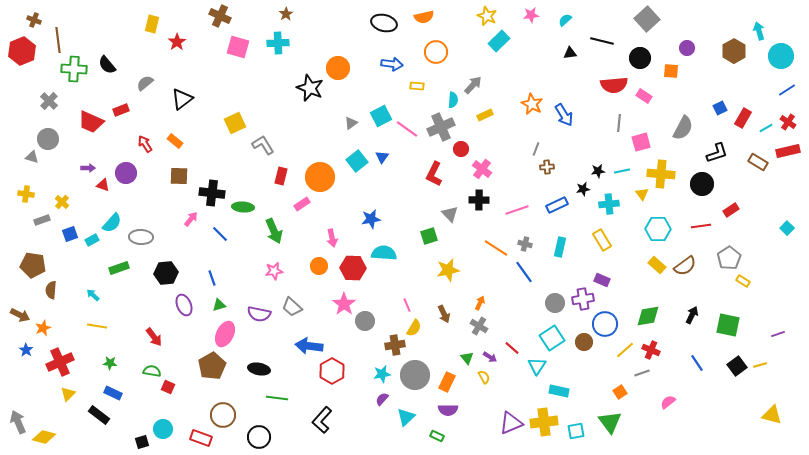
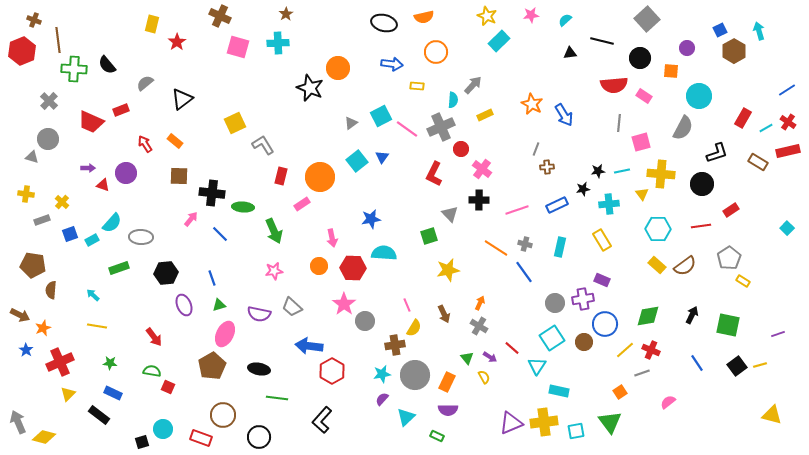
cyan circle at (781, 56): moved 82 px left, 40 px down
blue square at (720, 108): moved 78 px up
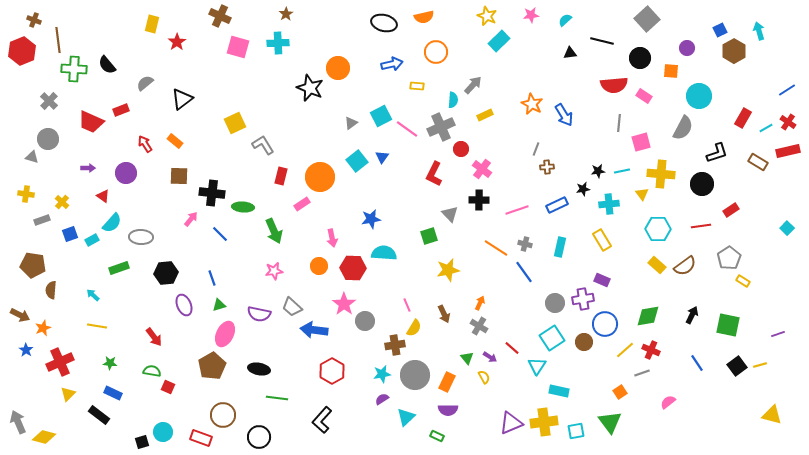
blue arrow at (392, 64): rotated 20 degrees counterclockwise
red triangle at (103, 185): moved 11 px down; rotated 16 degrees clockwise
blue arrow at (309, 346): moved 5 px right, 16 px up
purple semicircle at (382, 399): rotated 16 degrees clockwise
cyan circle at (163, 429): moved 3 px down
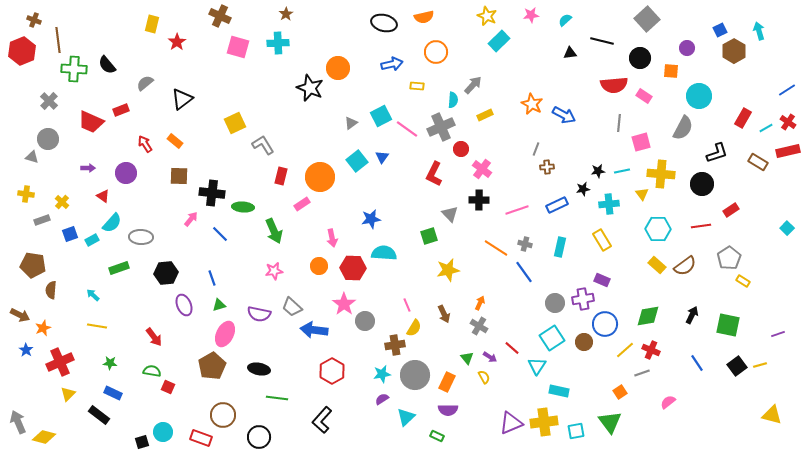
blue arrow at (564, 115): rotated 30 degrees counterclockwise
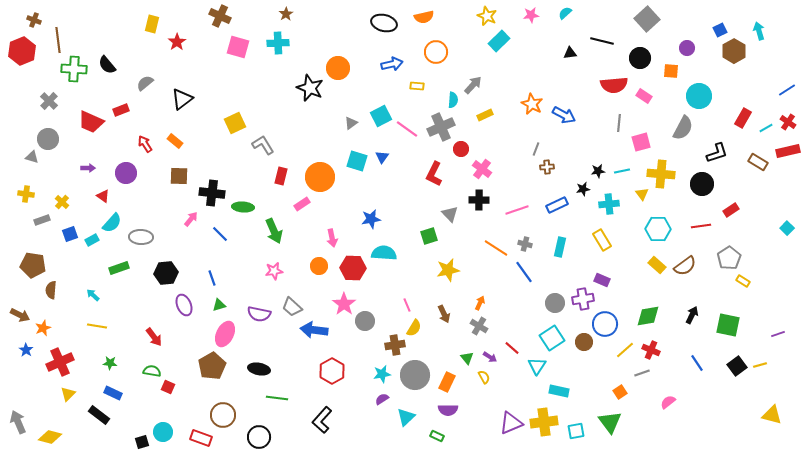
cyan semicircle at (565, 20): moved 7 px up
cyan square at (357, 161): rotated 35 degrees counterclockwise
yellow diamond at (44, 437): moved 6 px right
